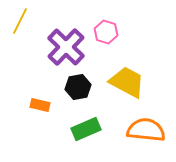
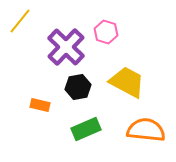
yellow line: rotated 12 degrees clockwise
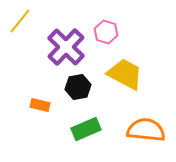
yellow trapezoid: moved 2 px left, 8 px up
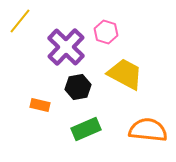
orange semicircle: moved 2 px right
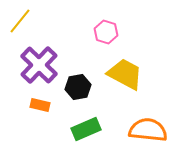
purple cross: moved 27 px left, 18 px down
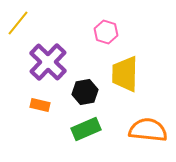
yellow line: moved 2 px left, 2 px down
purple cross: moved 9 px right, 3 px up
yellow trapezoid: rotated 117 degrees counterclockwise
black hexagon: moved 7 px right, 5 px down
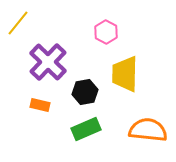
pink hexagon: rotated 10 degrees clockwise
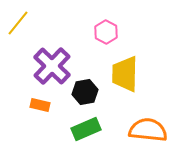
purple cross: moved 4 px right, 4 px down
